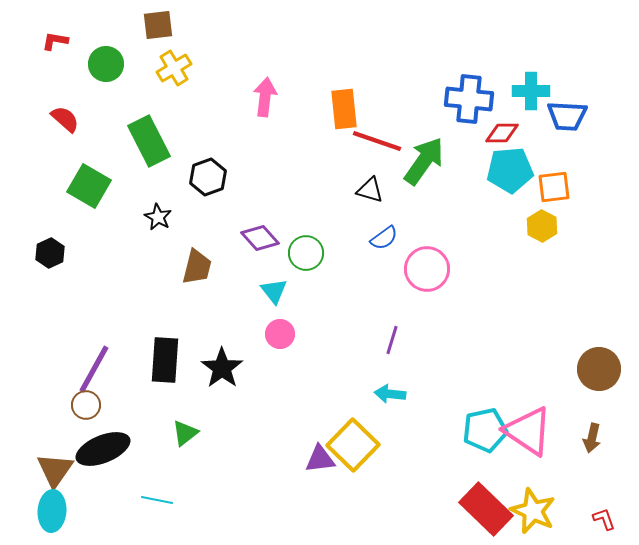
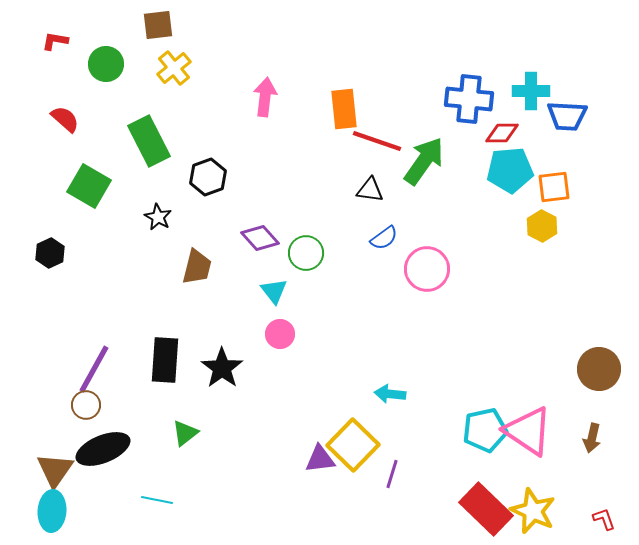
yellow cross at (174, 68): rotated 8 degrees counterclockwise
black triangle at (370, 190): rotated 8 degrees counterclockwise
purple line at (392, 340): moved 134 px down
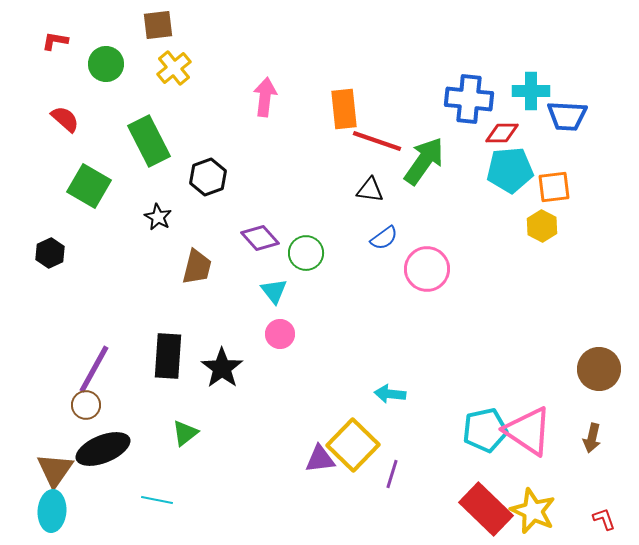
black rectangle at (165, 360): moved 3 px right, 4 px up
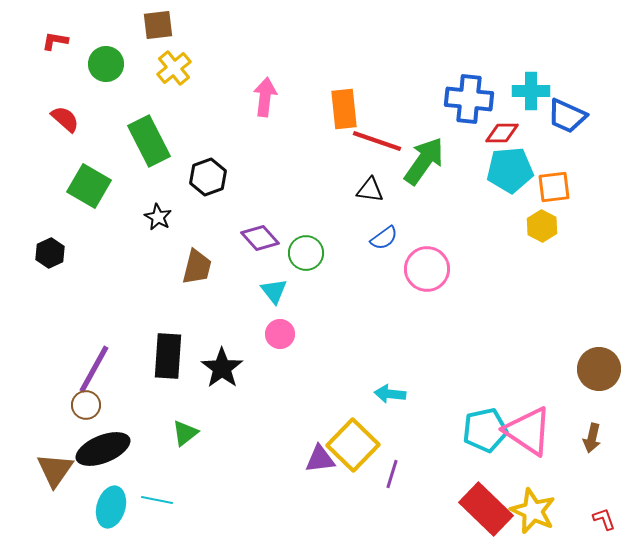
blue trapezoid at (567, 116): rotated 21 degrees clockwise
cyan ellipse at (52, 511): moved 59 px right, 4 px up; rotated 12 degrees clockwise
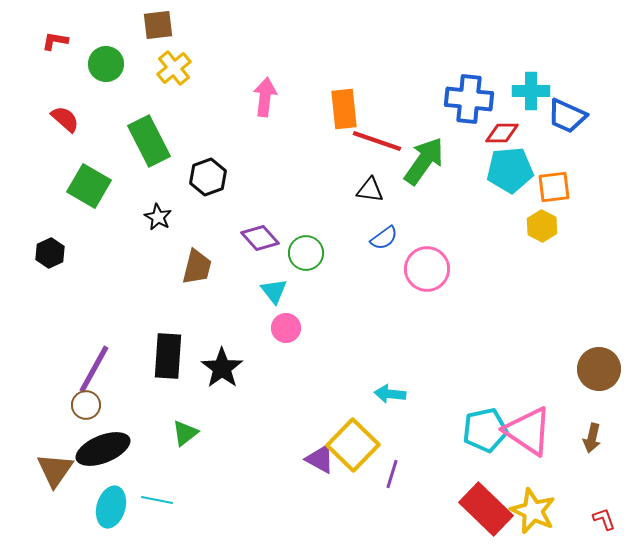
pink circle at (280, 334): moved 6 px right, 6 px up
purple triangle at (320, 459): rotated 36 degrees clockwise
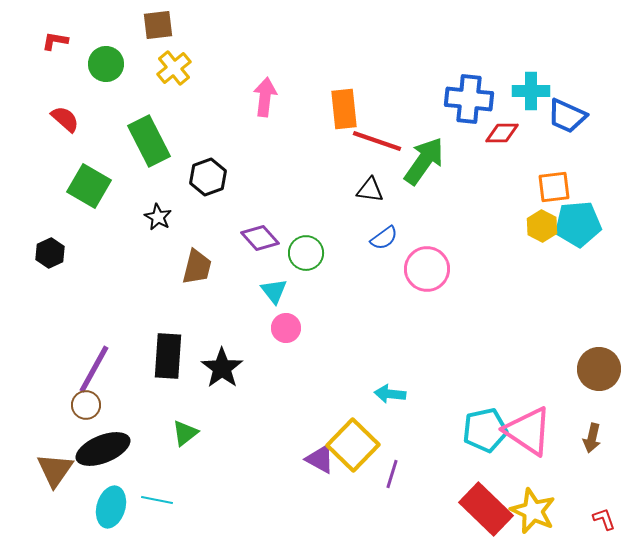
cyan pentagon at (510, 170): moved 68 px right, 54 px down
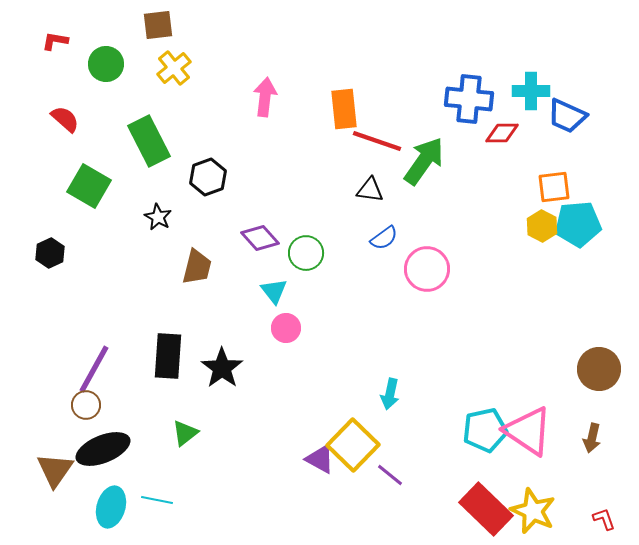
cyan arrow at (390, 394): rotated 84 degrees counterclockwise
purple line at (392, 474): moved 2 px left, 1 px down; rotated 68 degrees counterclockwise
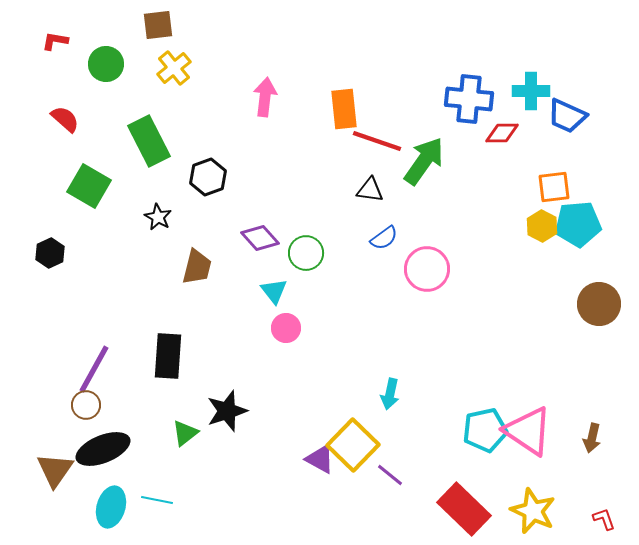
black star at (222, 368): moved 5 px right, 43 px down; rotated 18 degrees clockwise
brown circle at (599, 369): moved 65 px up
red rectangle at (486, 509): moved 22 px left
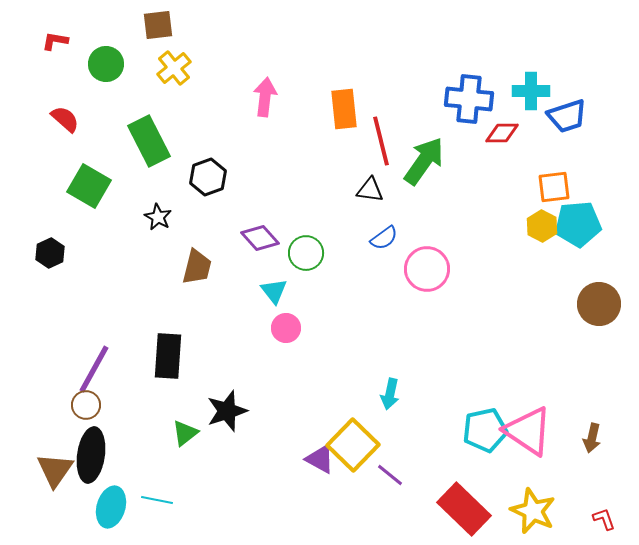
blue trapezoid at (567, 116): rotated 42 degrees counterclockwise
red line at (377, 141): moved 4 px right; rotated 57 degrees clockwise
black ellipse at (103, 449): moved 12 px left, 6 px down; rotated 60 degrees counterclockwise
